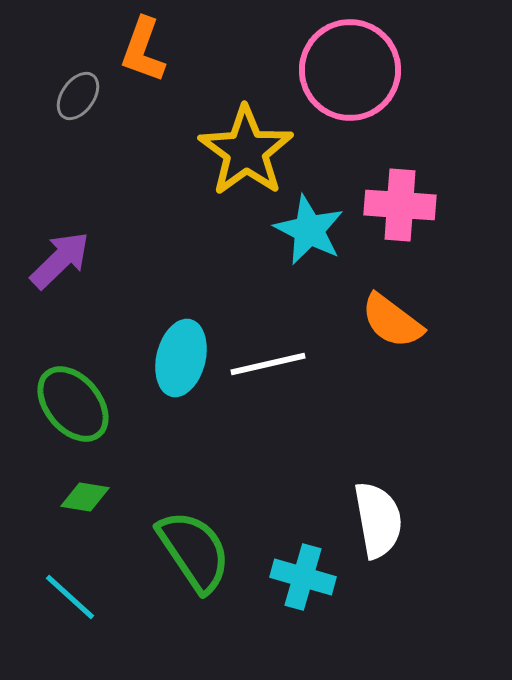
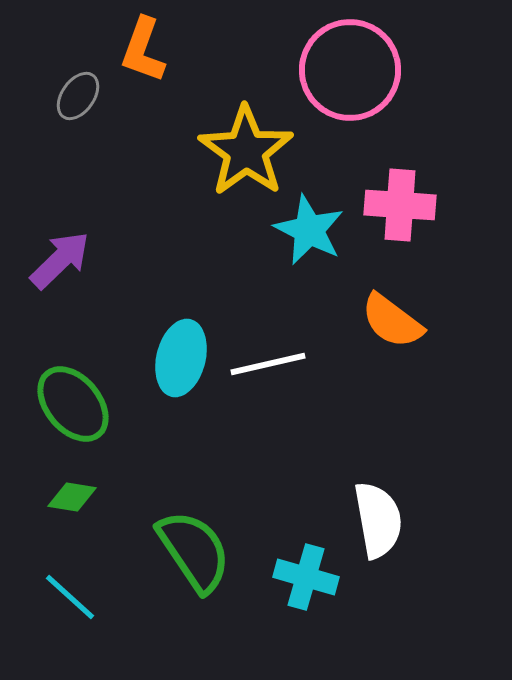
green diamond: moved 13 px left
cyan cross: moved 3 px right
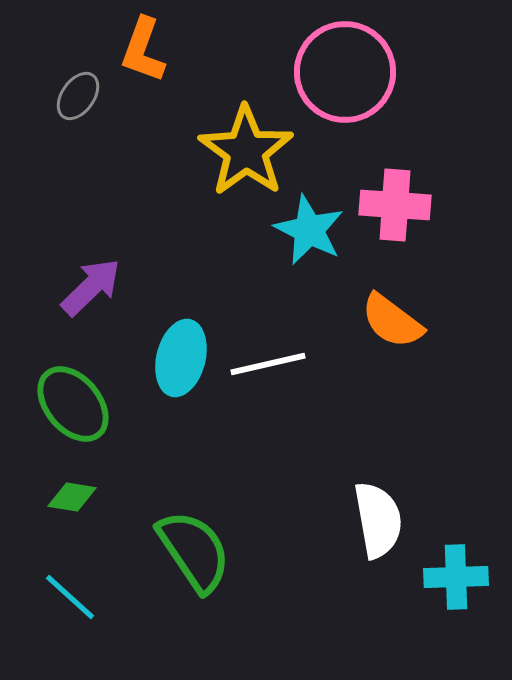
pink circle: moved 5 px left, 2 px down
pink cross: moved 5 px left
purple arrow: moved 31 px right, 27 px down
cyan cross: moved 150 px right; rotated 18 degrees counterclockwise
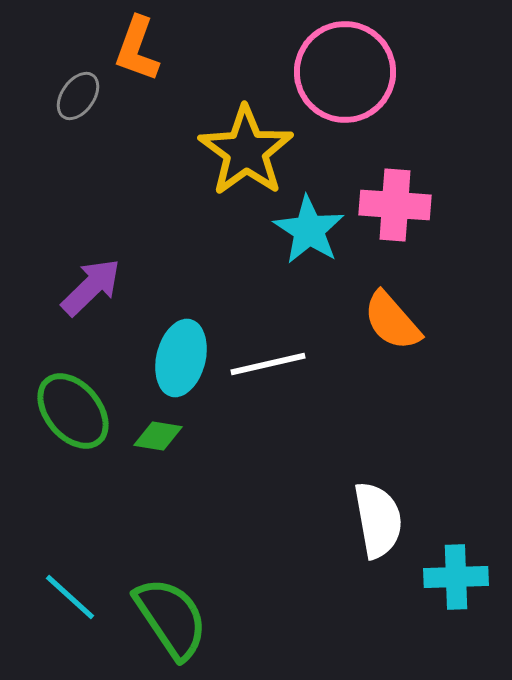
orange L-shape: moved 6 px left, 1 px up
cyan star: rotated 6 degrees clockwise
orange semicircle: rotated 12 degrees clockwise
green ellipse: moved 7 px down
green diamond: moved 86 px right, 61 px up
green semicircle: moved 23 px left, 67 px down
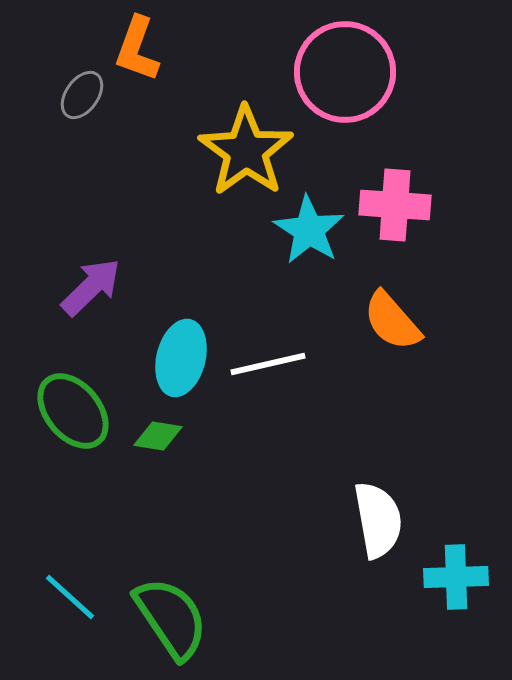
gray ellipse: moved 4 px right, 1 px up
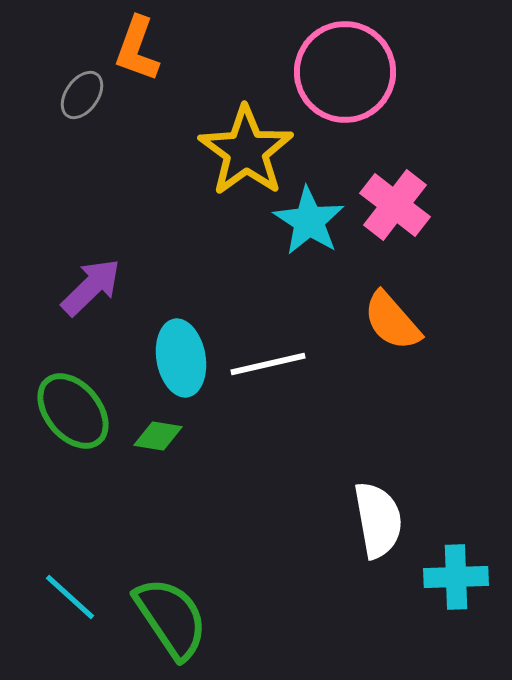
pink cross: rotated 34 degrees clockwise
cyan star: moved 9 px up
cyan ellipse: rotated 24 degrees counterclockwise
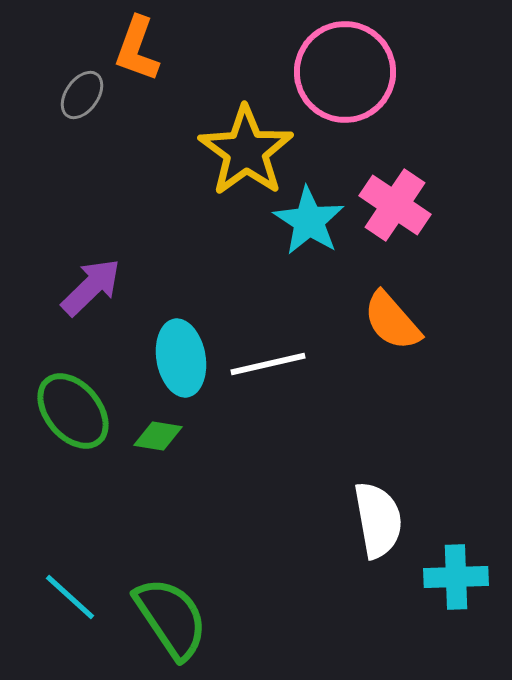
pink cross: rotated 4 degrees counterclockwise
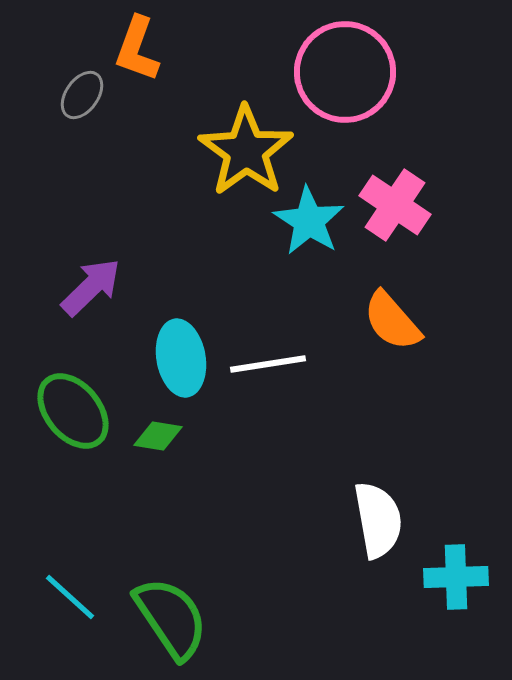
white line: rotated 4 degrees clockwise
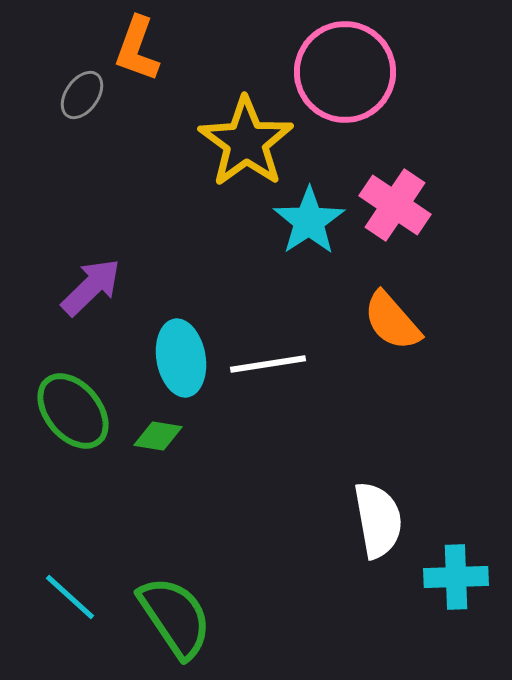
yellow star: moved 9 px up
cyan star: rotated 6 degrees clockwise
green semicircle: moved 4 px right, 1 px up
